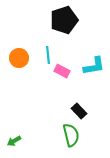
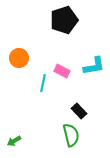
cyan line: moved 5 px left, 28 px down; rotated 18 degrees clockwise
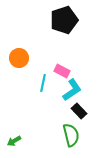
cyan L-shape: moved 22 px left, 24 px down; rotated 25 degrees counterclockwise
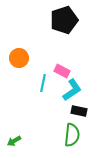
black rectangle: rotated 35 degrees counterclockwise
green semicircle: moved 1 px right; rotated 20 degrees clockwise
